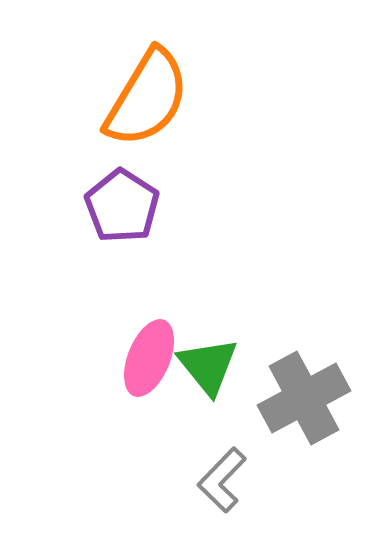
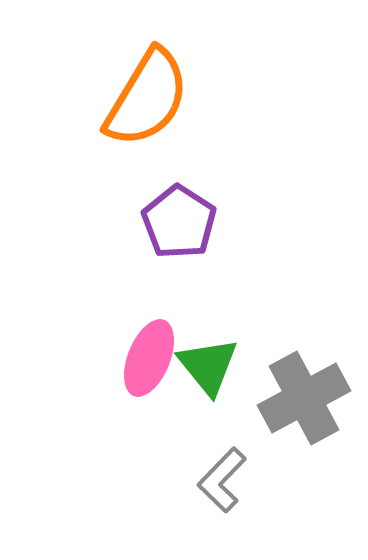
purple pentagon: moved 57 px right, 16 px down
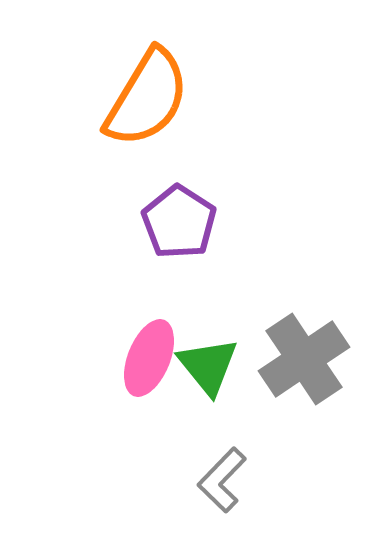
gray cross: moved 39 px up; rotated 6 degrees counterclockwise
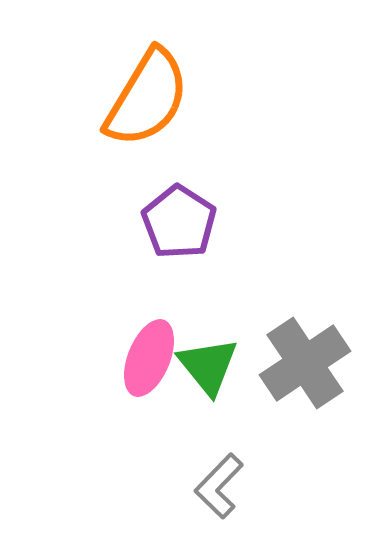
gray cross: moved 1 px right, 4 px down
gray L-shape: moved 3 px left, 6 px down
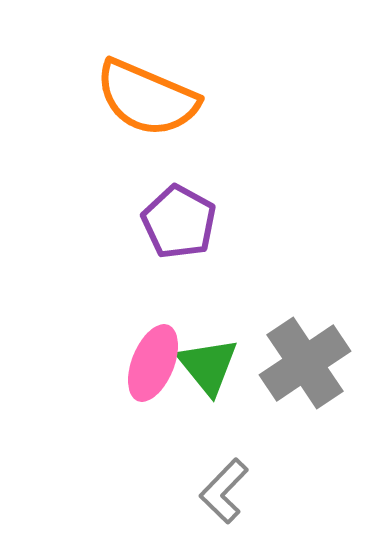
orange semicircle: rotated 82 degrees clockwise
purple pentagon: rotated 4 degrees counterclockwise
pink ellipse: moved 4 px right, 5 px down
gray L-shape: moved 5 px right, 5 px down
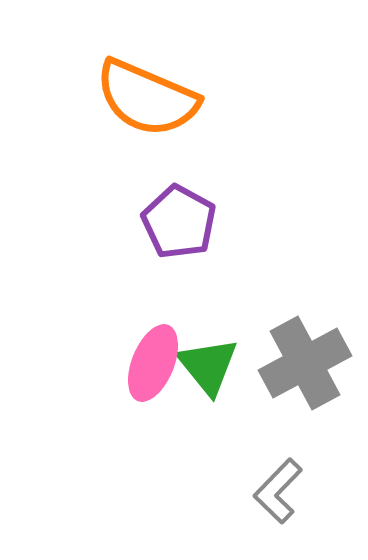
gray cross: rotated 6 degrees clockwise
gray L-shape: moved 54 px right
